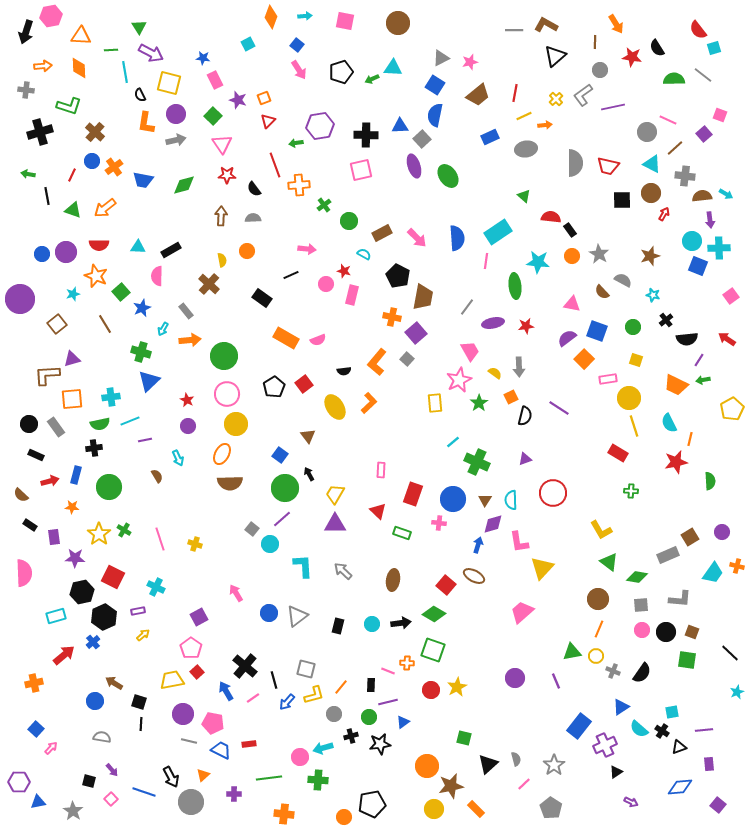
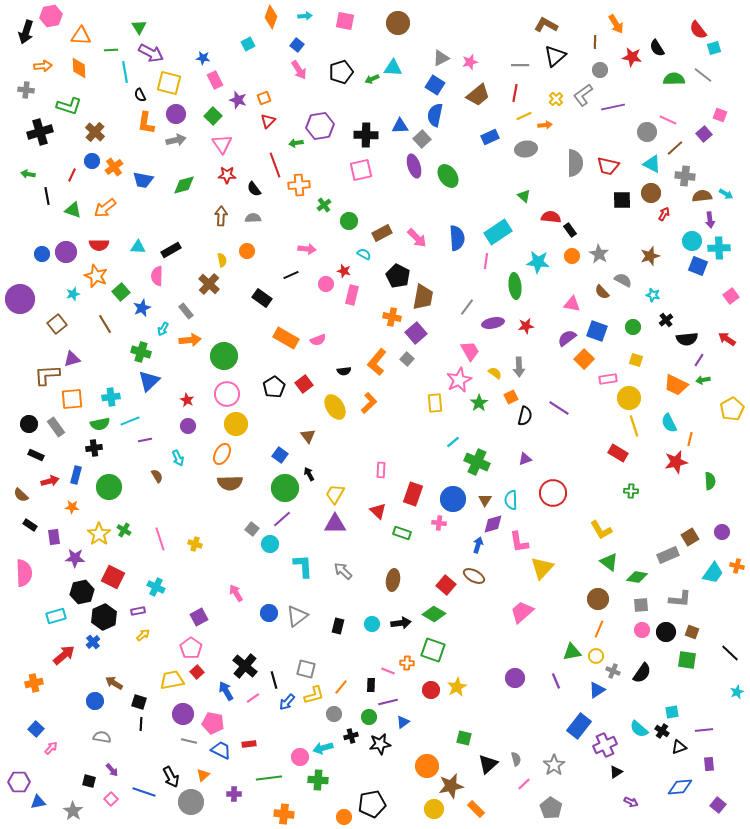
gray line at (514, 30): moved 6 px right, 35 px down
blue triangle at (621, 707): moved 24 px left, 17 px up
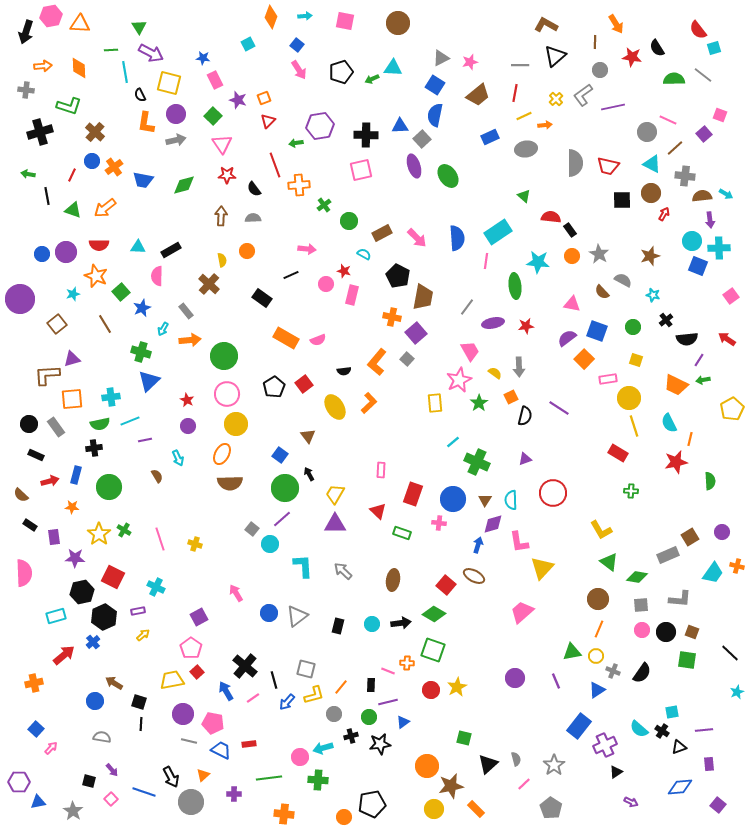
orange triangle at (81, 36): moved 1 px left, 12 px up
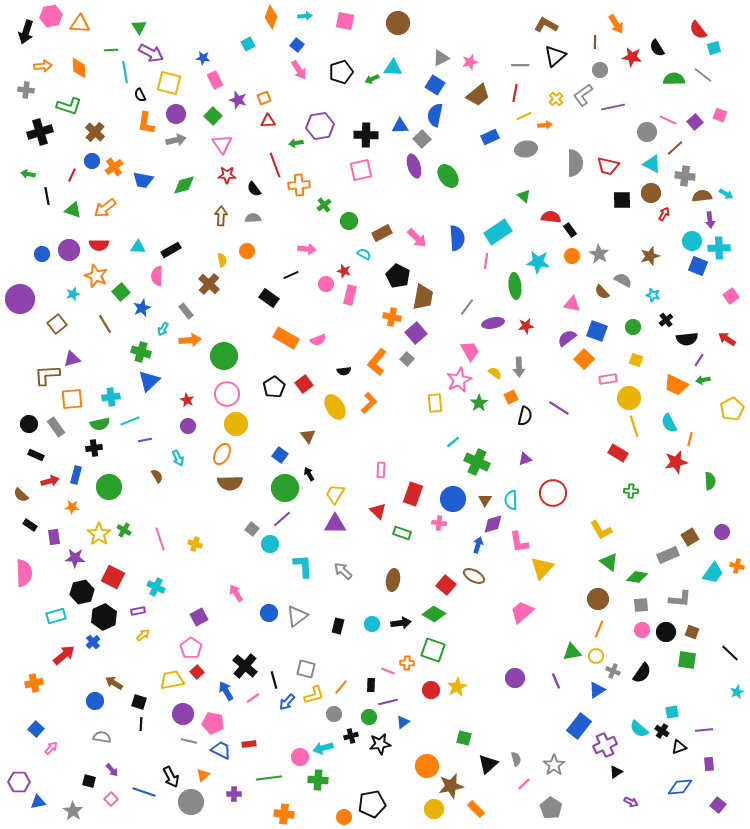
red triangle at (268, 121): rotated 42 degrees clockwise
purple square at (704, 134): moved 9 px left, 12 px up
purple circle at (66, 252): moved 3 px right, 2 px up
pink rectangle at (352, 295): moved 2 px left
black rectangle at (262, 298): moved 7 px right
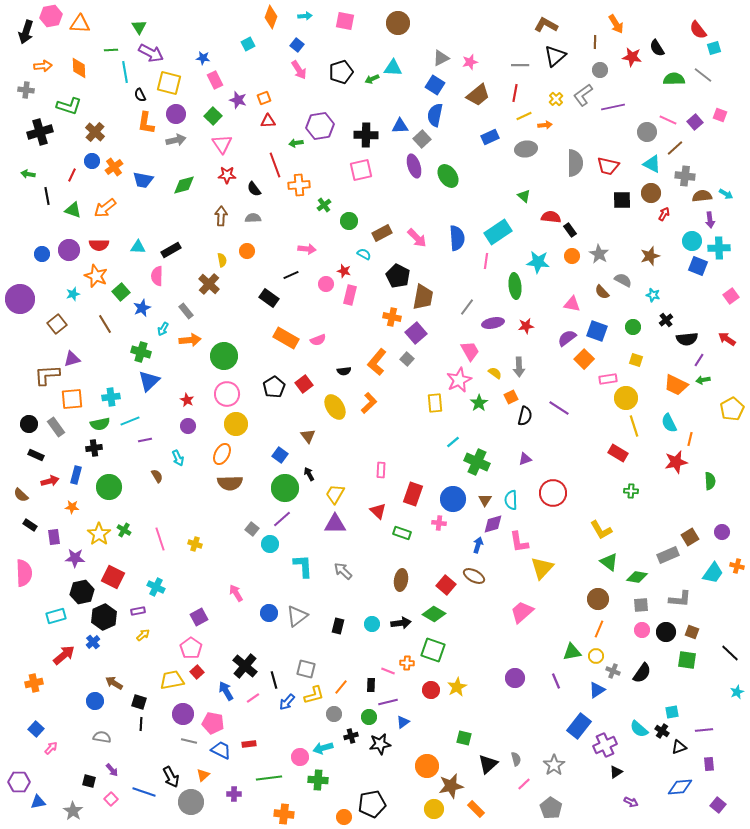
yellow circle at (629, 398): moved 3 px left
brown ellipse at (393, 580): moved 8 px right
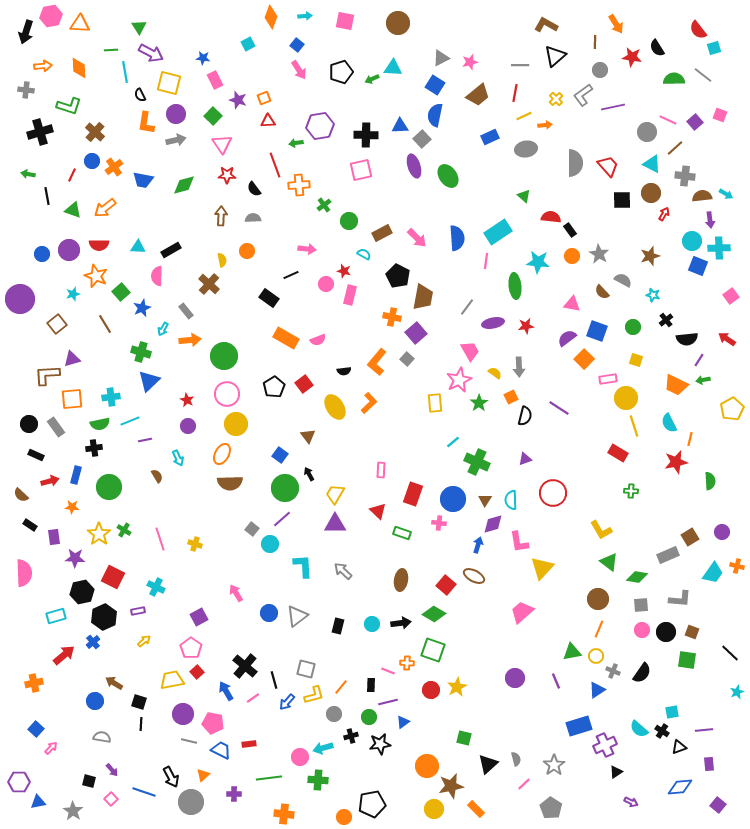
red trapezoid at (608, 166): rotated 145 degrees counterclockwise
yellow arrow at (143, 635): moved 1 px right, 6 px down
blue rectangle at (579, 726): rotated 35 degrees clockwise
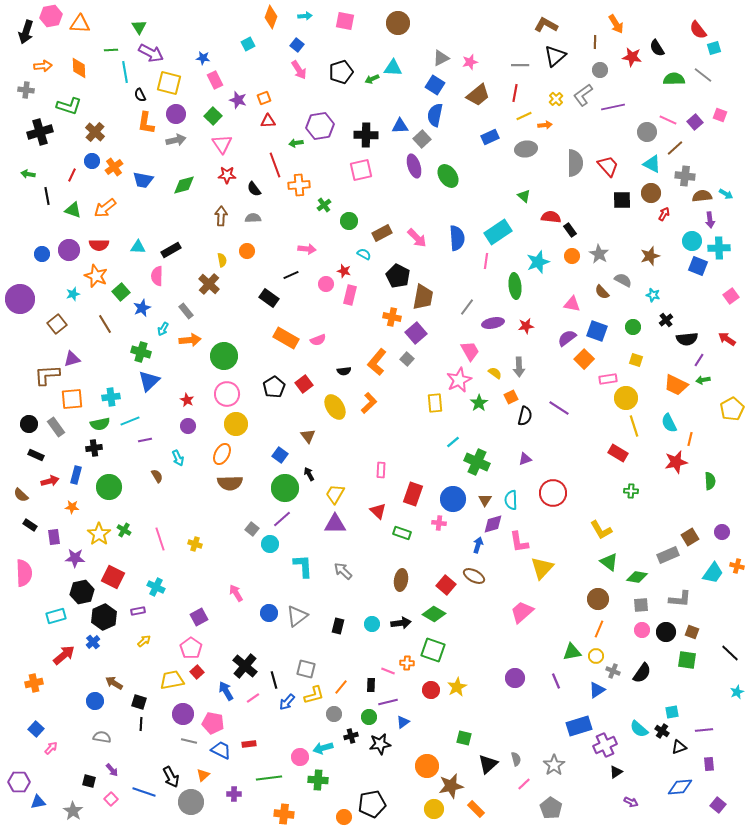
cyan star at (538, 262): rotated 25 degrees counterclockwise
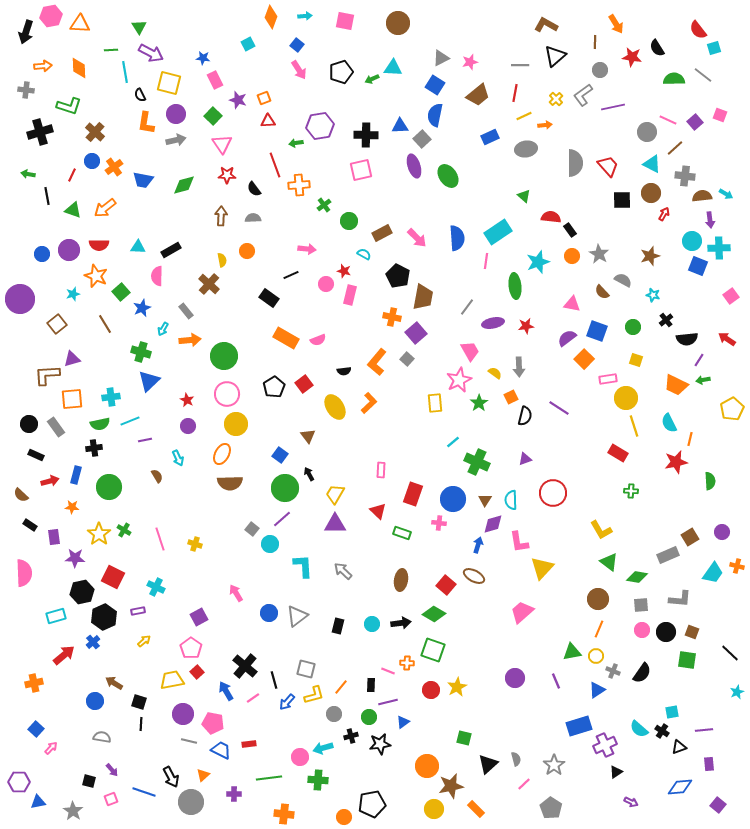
pink square at (111, 799): rotated 24 degrees clockwise
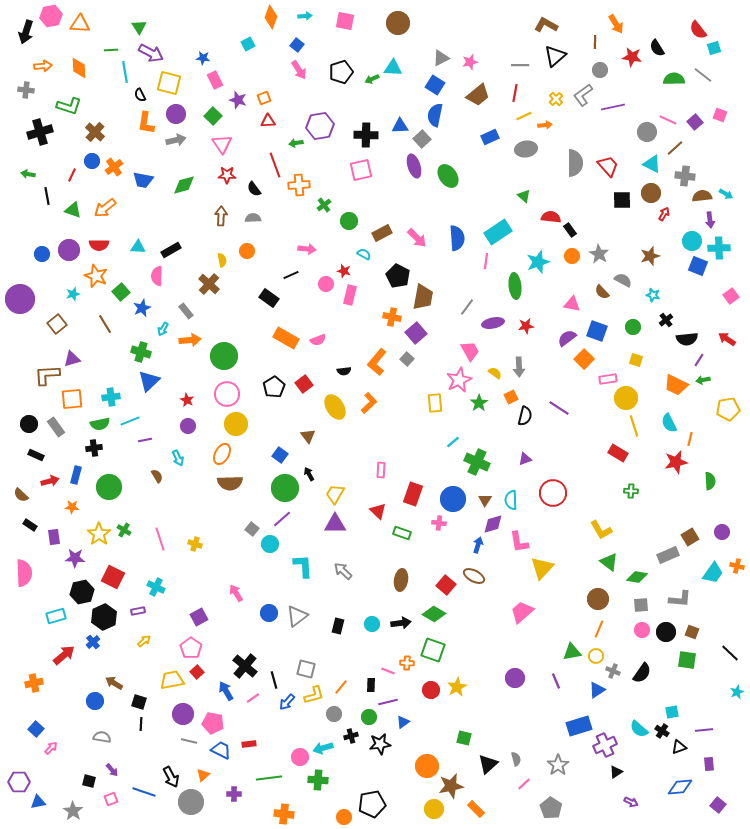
yellow pentagon at (732, 409): moved 4 px left; rotated 20 degrees clockwise
gray star at (554, 765): moved 4 px right
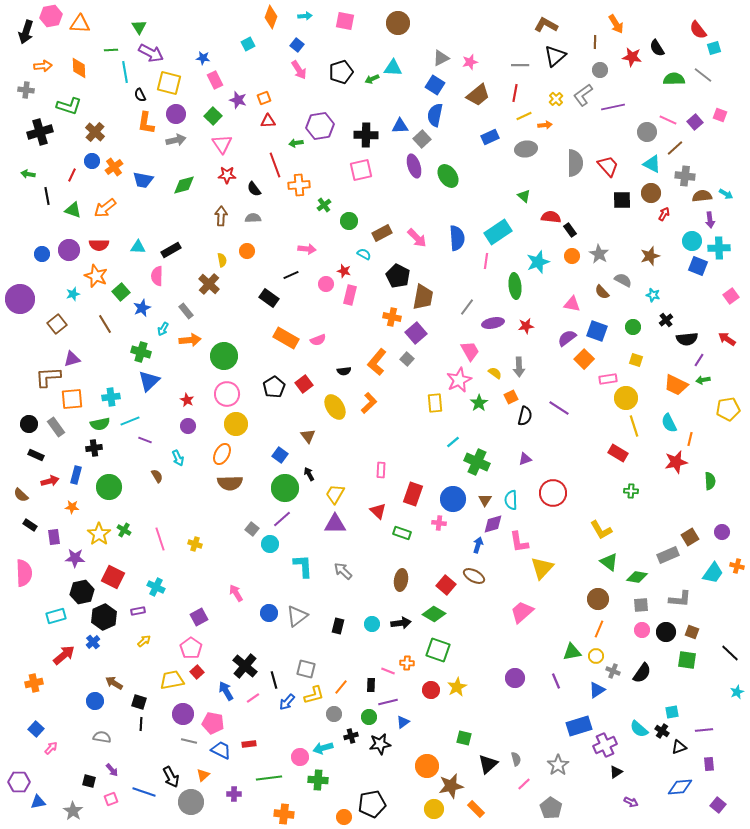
brown L-shape at (47, 375): moved 1 px right, 2 px down
purple line at (145, 440): rotated 32 degrees clockwise
green square at (433, 650): moved 5 px right
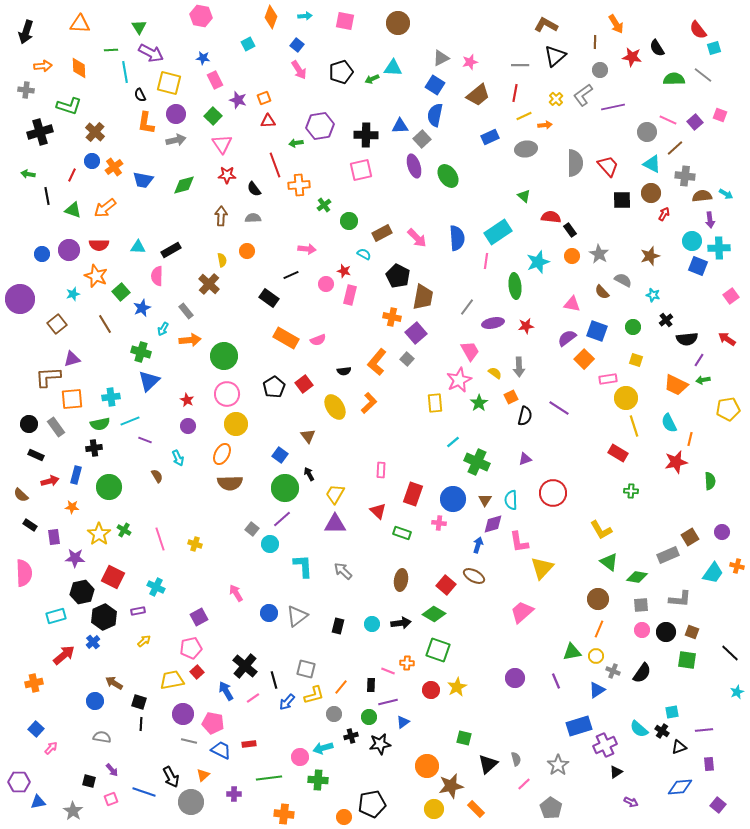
pink hexagon at (51, 16): moved 150 px right; rotated 20 degrees clockwise
pink pentagon at (191, 648): rotated 25 degrees clockwise
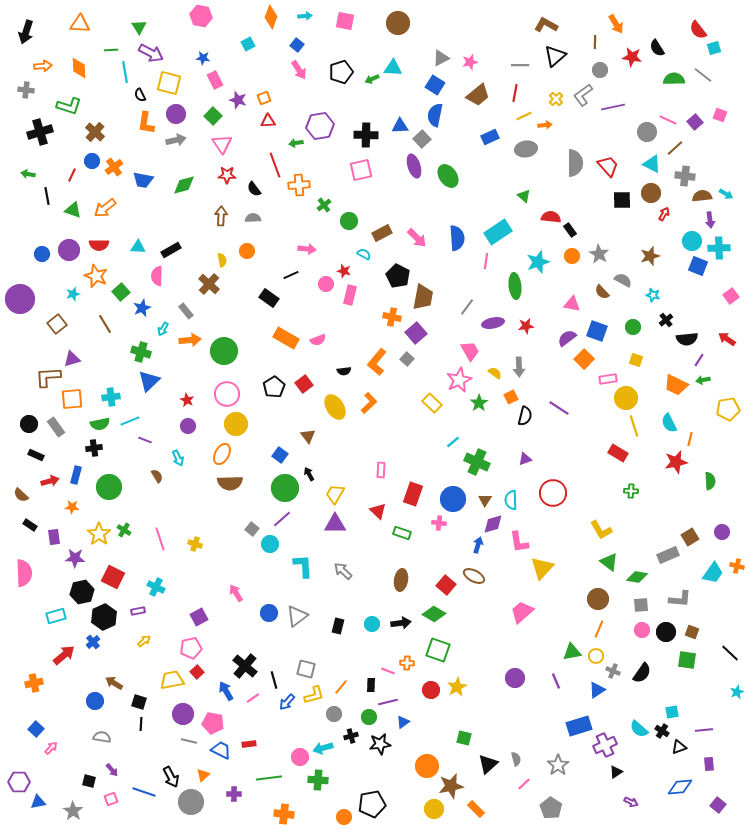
green circle at (224, 356): moved 5 px up
yellow rectangle at (435, 403): moved 3 px left; rotated 42 degrees counterclockwise
